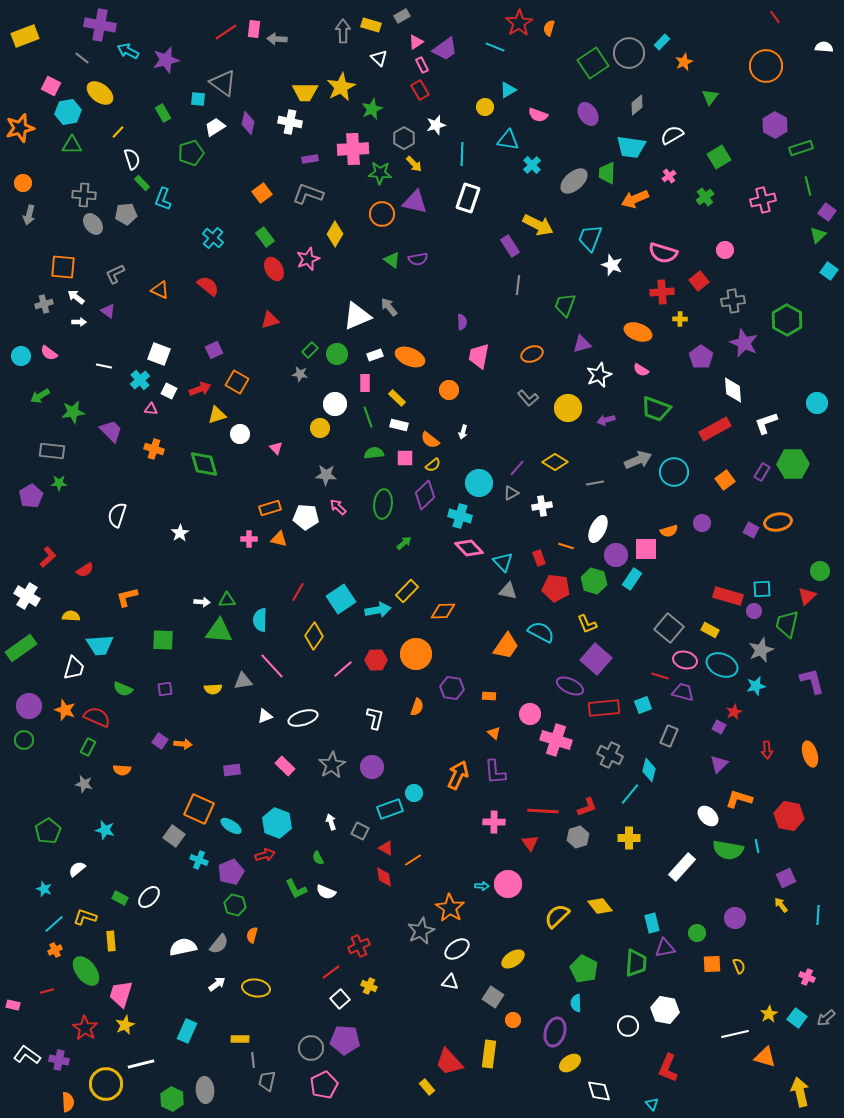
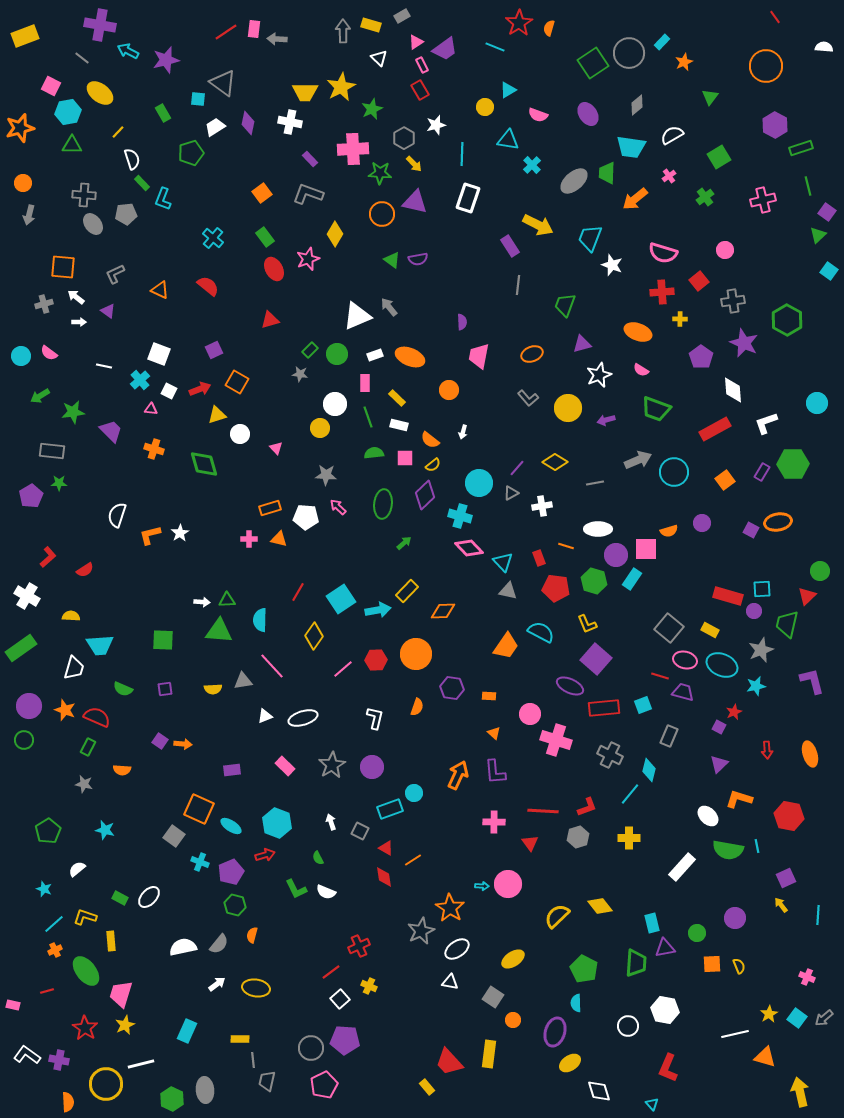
purple rectangle at (310, 159): rotated 56 degrees clockwise
orange arrow at (635, 199): rotated 16 degrees counterclockwise
white ellipse at (598, 529): rotated 64 degrees clockwise
orange L-shape at (127, 597): moved 23 px right, 62 px up
cyan cross at (199, 860): moved 1 px right, 2 px down
gray arrow at (826, 1018): moved 2 px left
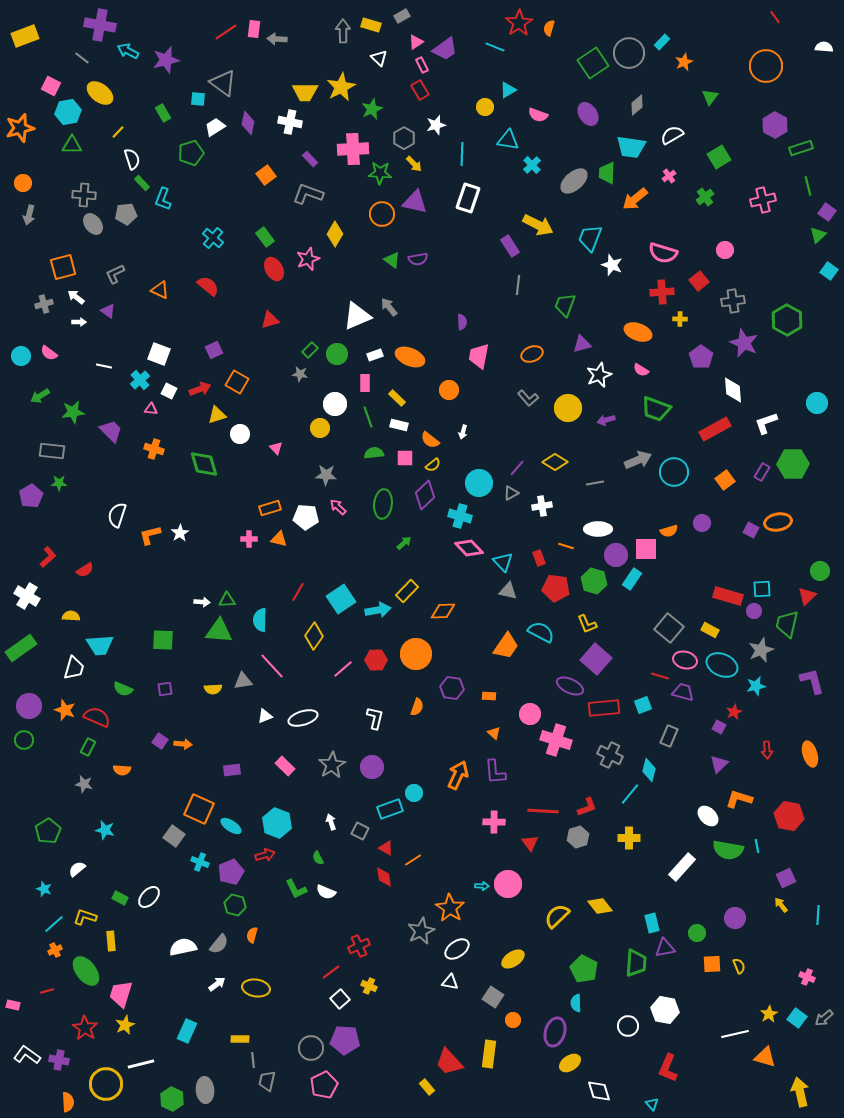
orange square at (262, 193): moved 4 px right, 18 px up
orange square at (63, 267): rotated 20 degrees counterclockwise
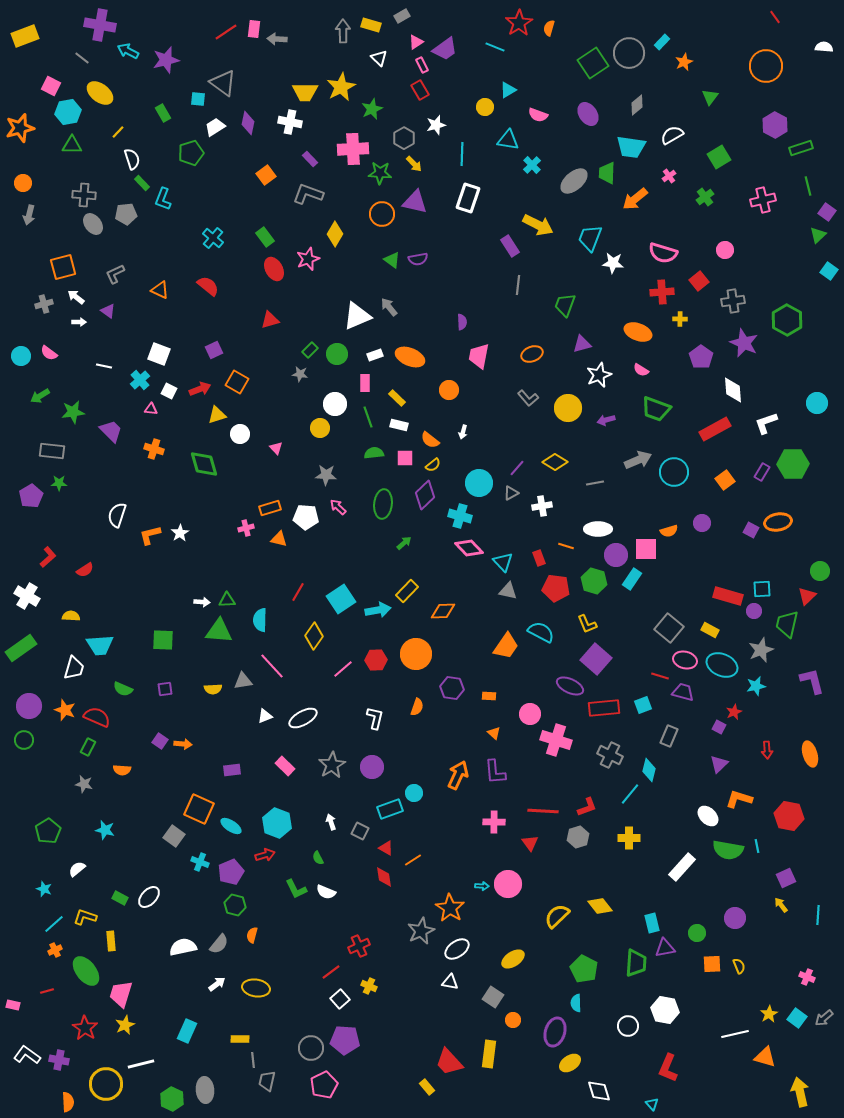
white star at (612, 265): moved 1 px right, 2 px up; rotated 15 degrees counterclockwise
pink cross at (249, 539): moved 3 px left, 11 px up; rotated 14 degrees counterclockwise
white ellipse at (303, 718): rotated 12 degrees counterclockwise
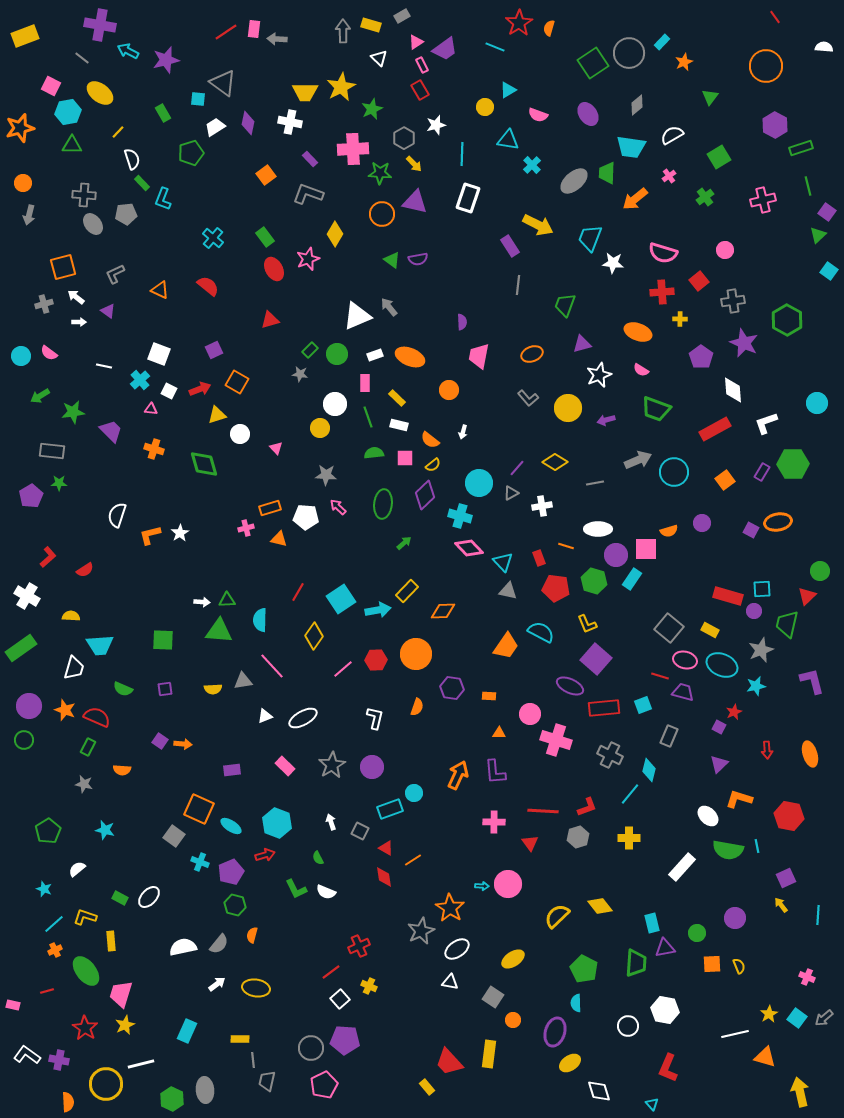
orange triangle at (494, 733): moved 5 px right; rotated 40 degrees counterclockwise
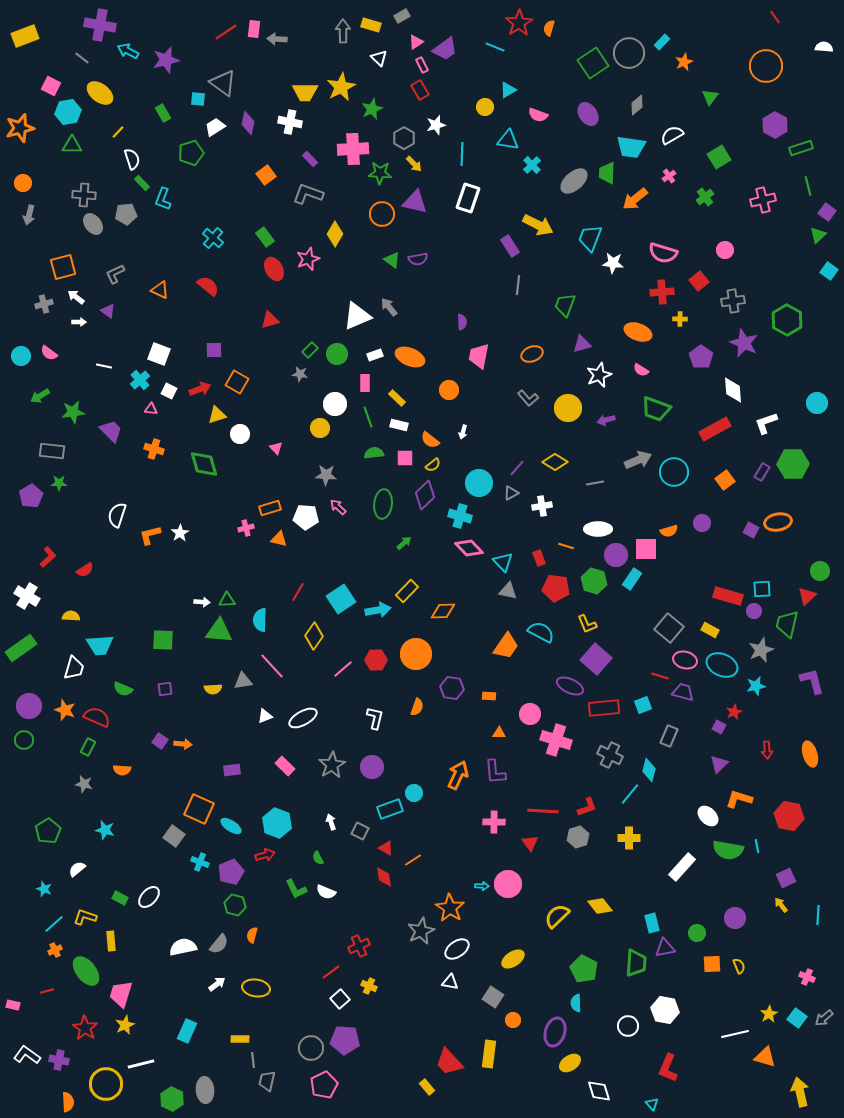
purple square at (214, 350): rotated 24 degrees clockwise
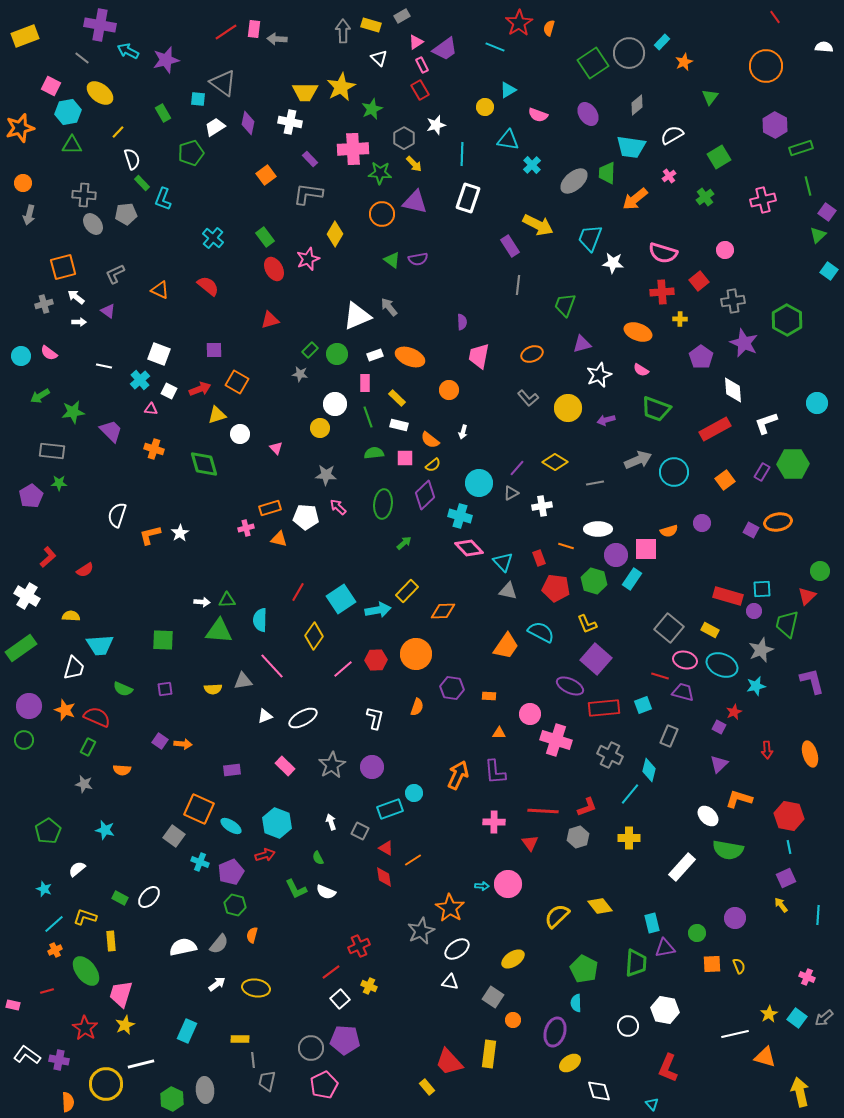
gray L-shape at (308, 194): rotated 12 degrees counterclockwise
cyan line at (757, 846): moved 32 px right, 1 px down
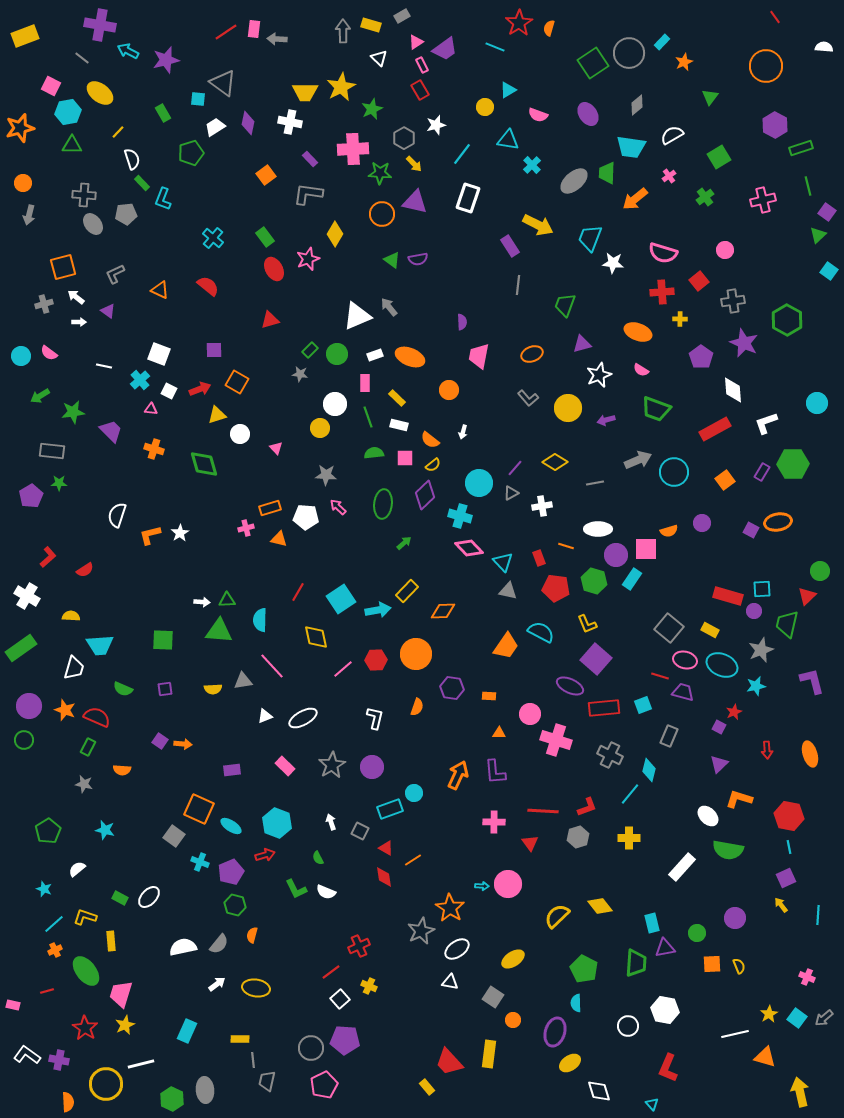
cyan line at (462, 154): rotated 35 degrees clockwise
purple line at (517, 468): moved 2 px left
yellow diamond at (314, 636): moved 2 px right, 1 px down; rotated 48 degrees counterclockwise
